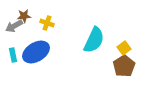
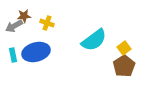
cyan semicircle: rotated 28 degrees clockwise
blue ellipse: rotated 16 degrees clockwise
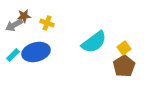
gray arrow: moved 1 px up
cyan semicircle: moved 2 px down
cyan rectangle: rotated 56 degrees clockwise
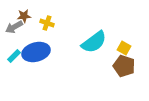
gray arrow: moved 2 px down
yellow square: rotated 24 degrees counterclockwise
cyan rectangle: moved 1 px right, 1 px down
brown pentagon: rotated 20 degrees counterclockwise
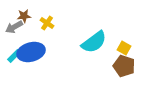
yellow cross: rotated 16 degrees clockwise
blue ellipse: moved 5 px left
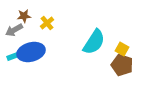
yellow cross: rotated 16 degrees clockwise
gray arrow: moved 3 px down
cyan semicircle: rotated 20 degrees counterclockwise
yellow square: moved 2 px left, 1 px down
cyan rectangle: rotated 24 degrees clockwise
brown pentagon: moved 2 px left, 1 px up
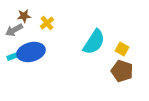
brown pentagon: moved 6 px down
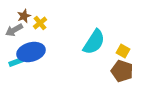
brown star: rotated 16 degrees counterclockwise
yellow cross: moved 7 px left
yellow square: moved 1 px right, 2 px down
cyan rectangle: moved 2 px right, 6 px down
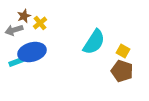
gray arrow: rotated 12 degrees clockwise
blue ellipse: moved 1 px right
